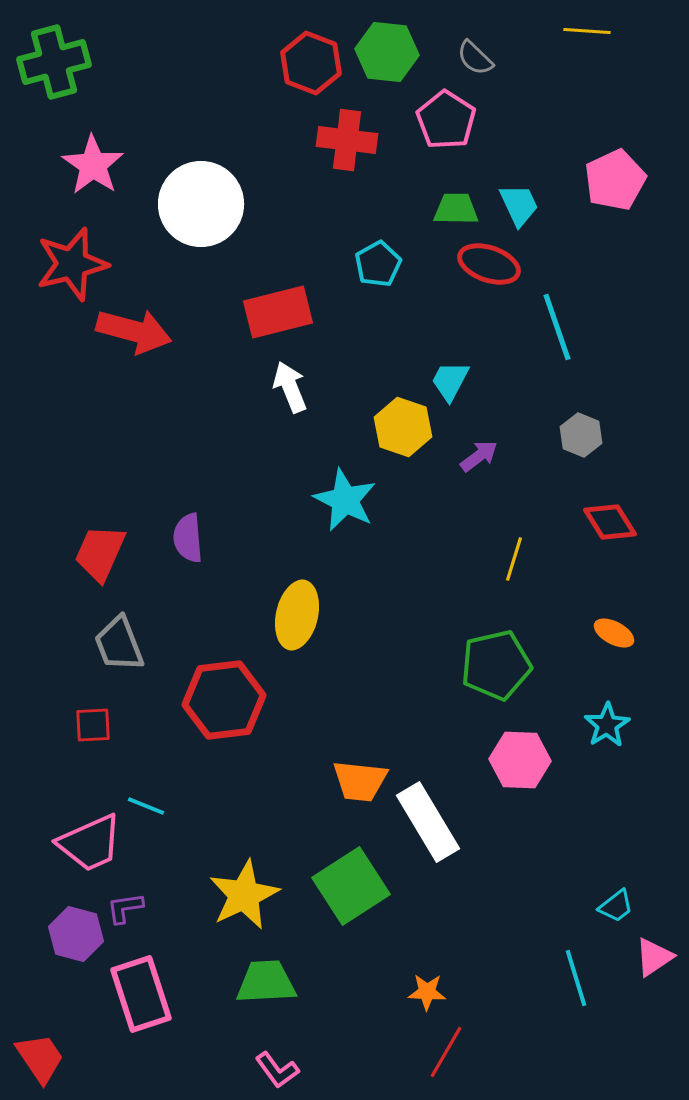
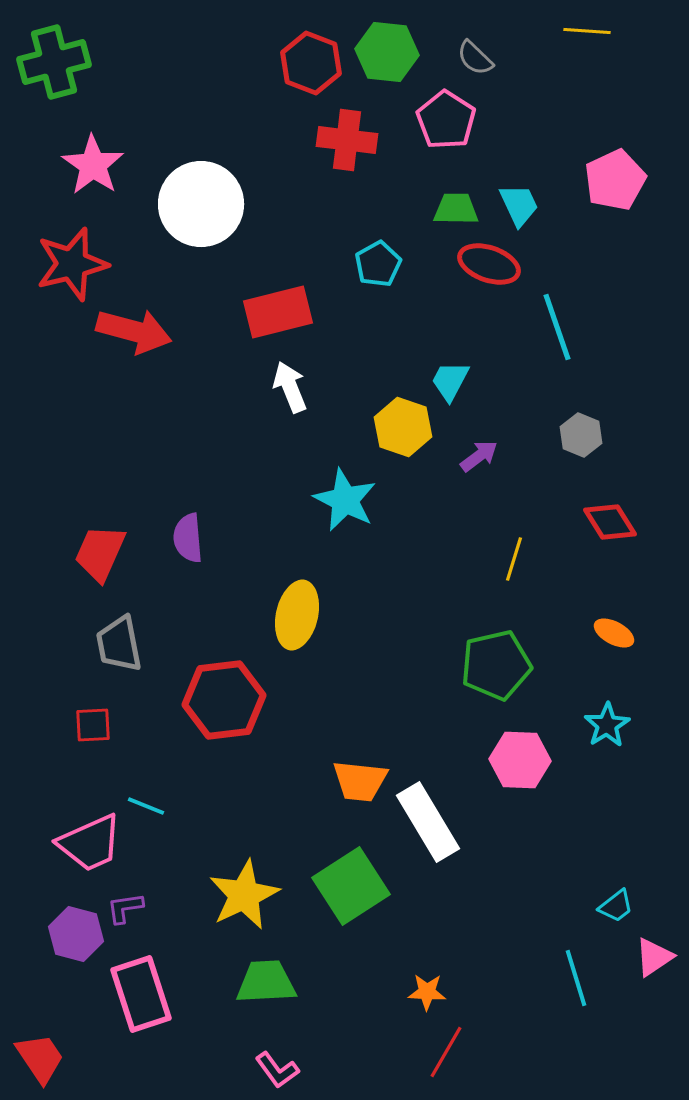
gray trapezoid at (119, 644): rotated 10 degrees clockwise
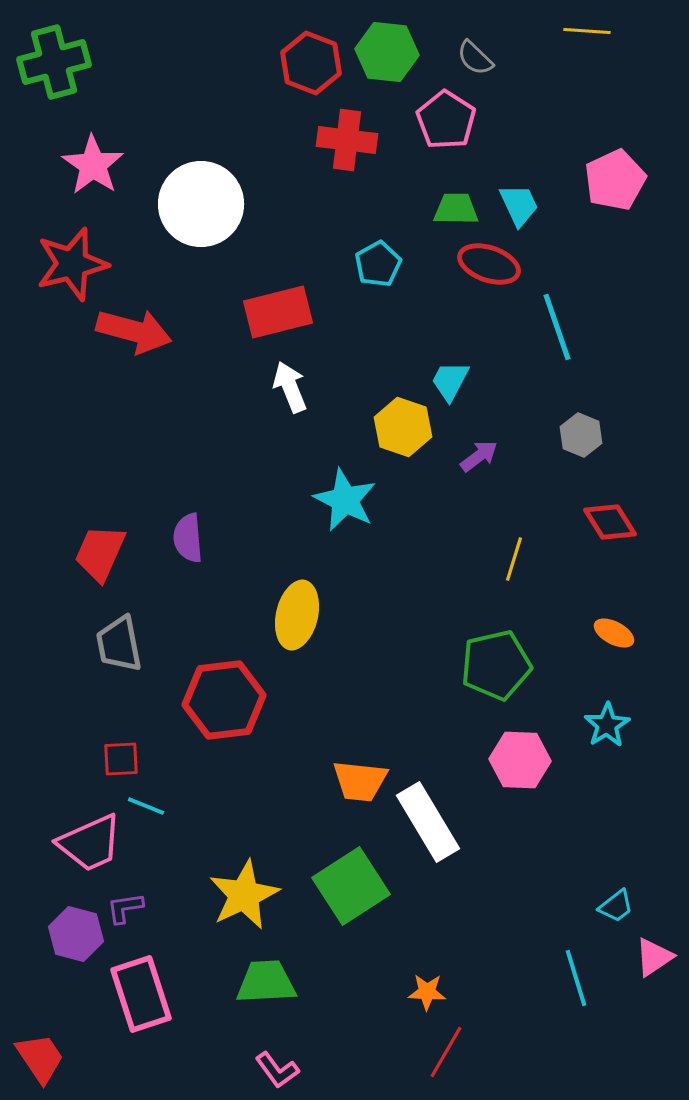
red square at (93, 725): moved 28 px right, 34 px down
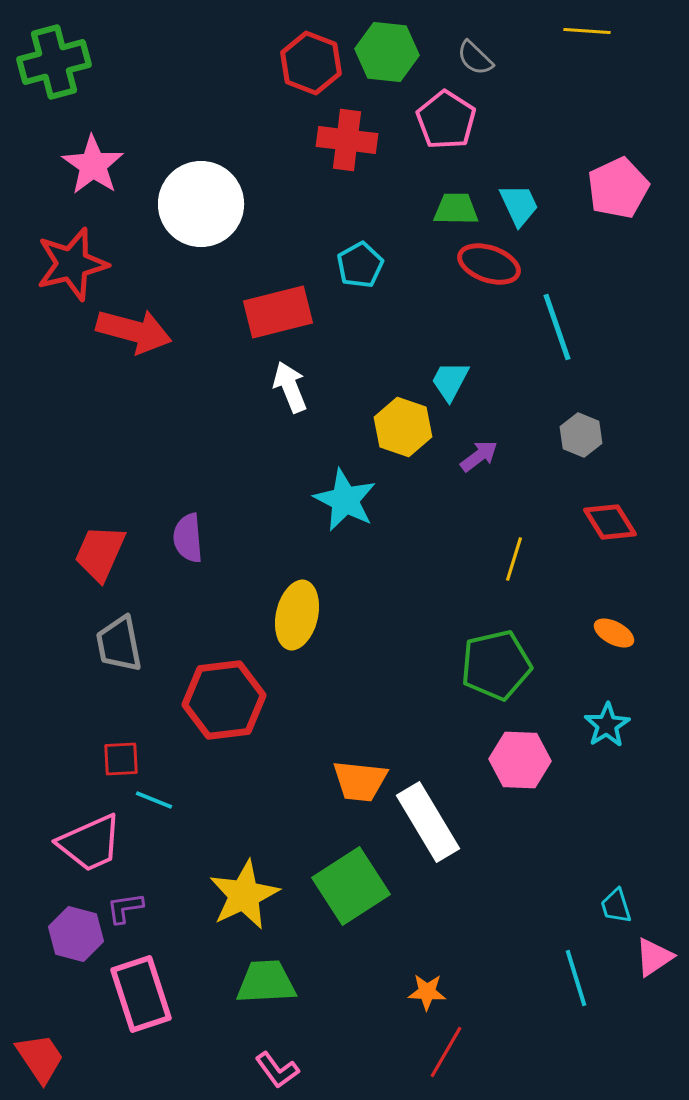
pink pentagon at (615, 180): moved 3 px right, 8 px down
cyan pentagon at (378, 264): moved 18 px left, 1 px down
cyan line at (146, 806): moved 8 px right, 6 px up
cyan trapezoid at (616, 906): rotated 111 degrees clockwise
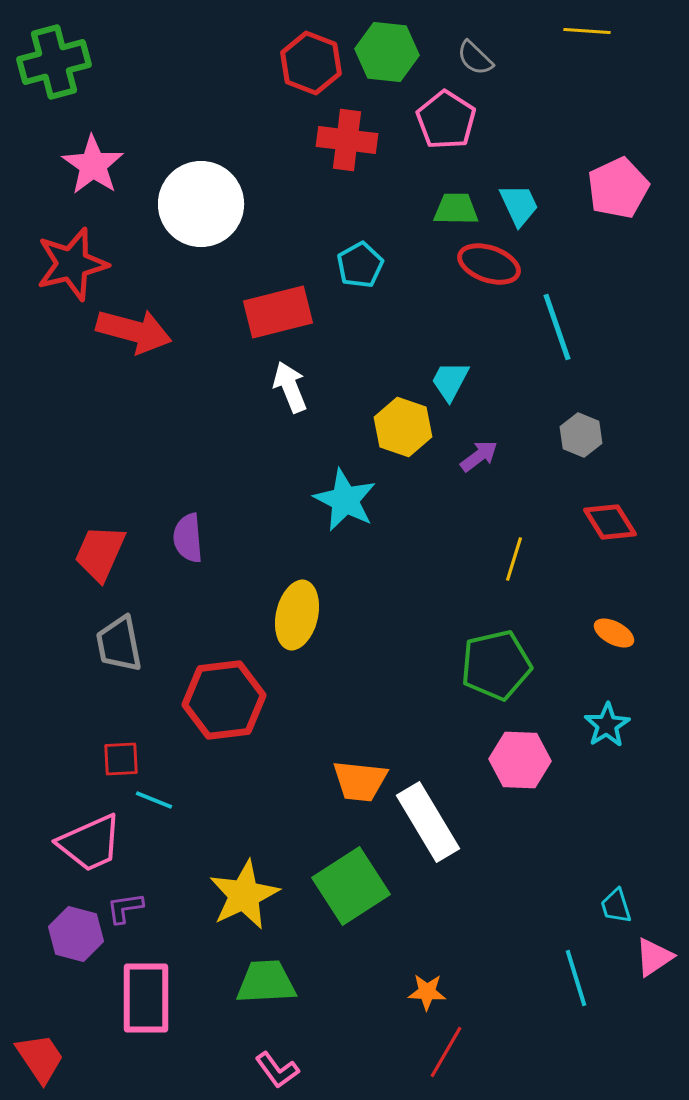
pink rectangle at (141, 994): moved 5 px right, 4 px down; rotated 18 degrees clockwise
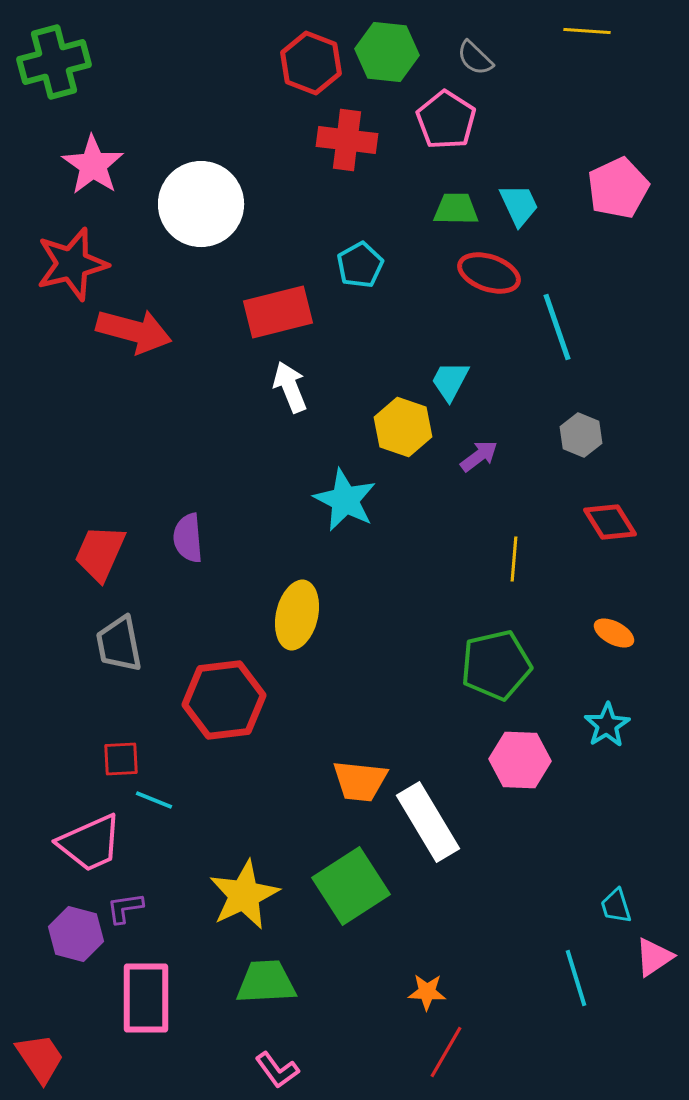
red ellipse at (489, 264): moved 9 px down
yellow line at (514, 559): rotated 12 degrees counterclockwise
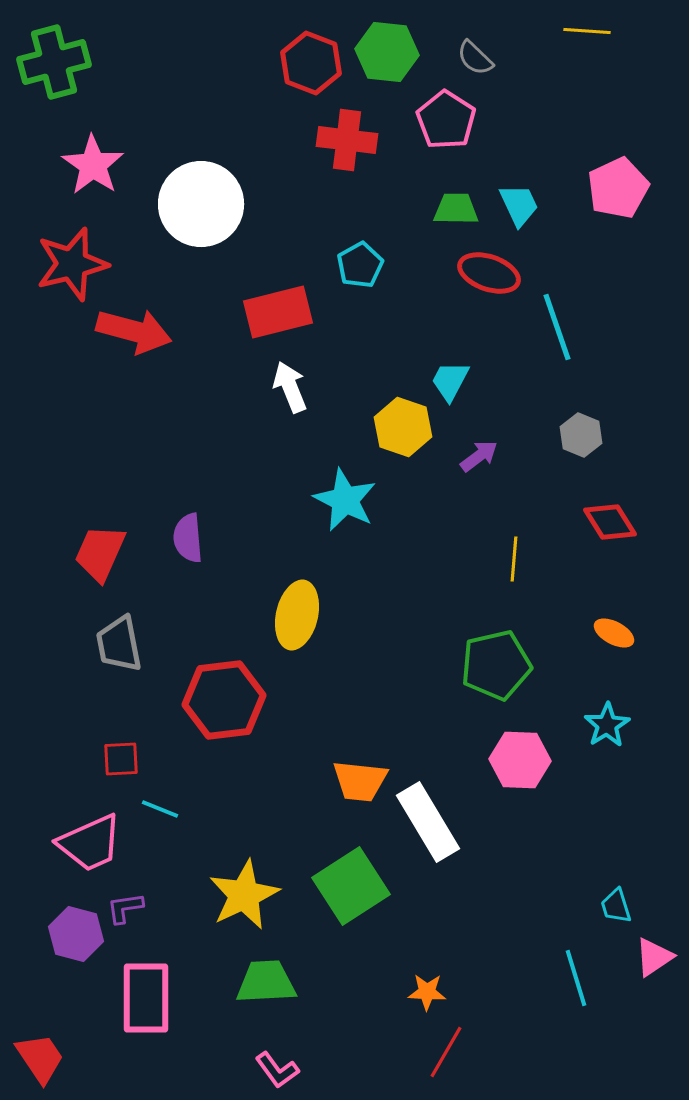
cyan line at (154, 800): moved 6 px right, 9 px down
